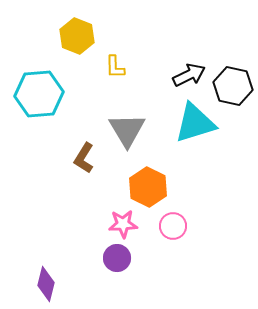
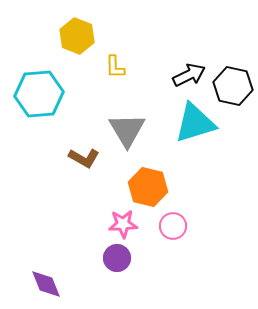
brown L-shape: rotated 92 degrees counterclockwise
orange hexagon: rotated 12 degrees counterclockwise
purple diamond: rotated 36 degrees counterclockwise
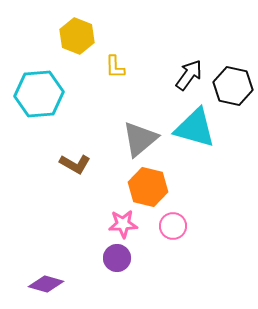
black arrow: rotated 28 degrees counterclockwise
cyan triangle: moved 5 px down; rotated 33 degrees clockwise
gray triangle: moved 13 px right, 9 px down; rotated 21 degrees clockwise
brown L-shape: moved 9 px left, 6 px down
purple diamond: rotated 52 degrees counterclockwise
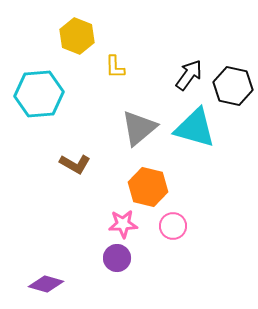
gray triangle: moved 1 px left, 11 px up
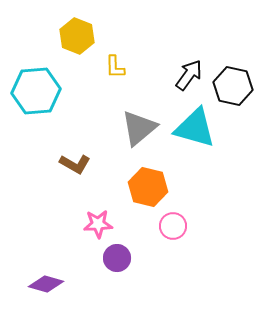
cyan hexagon: moved 3 px left, 3 px up
pink star: moved 25 px left
